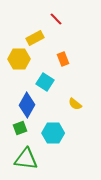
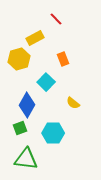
yellow hexagon: rotated 15 degrees counterclockwise
cyan square: moved 1 px right; rotated 12 degrees clockwise
yellow semicircle: moved 2 px left, 1 px up
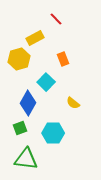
blue diamond: moved 1 px right, 2 px up
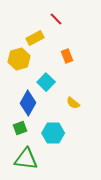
orange rectangle: moved 4 px right, 3 px up
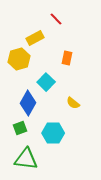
orange rectangle: moved 2 px down; rotated 32 degrees clockwise
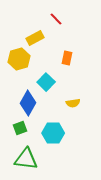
yellow semicircle: rotated 48 degrees counterclockwise
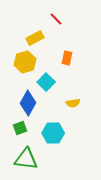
yellow hexagon: moved 6 px right, 3 px down
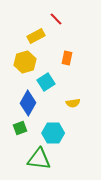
yellow rectangle: moved 1 px right, 2 px up
cyan square: rotated 12 degrees clockwise
green triangle: moved 13 px right
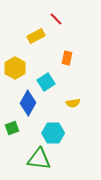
yellow hexagon: moved 10 px left, 6 px down; rotated 15 degrees counterclockwise
green square: moved 8 px left
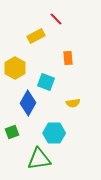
orange rectangle: moved 1 px right; rotated 16 degrees counterclockwise
cyan square: rotated 36 degrees counterclockwise
green square: moved 4 px down
cyan hexagon: moved 1 px right
green triangle: rotated 15 degrees counterclockwise
